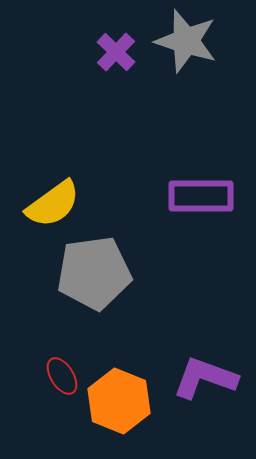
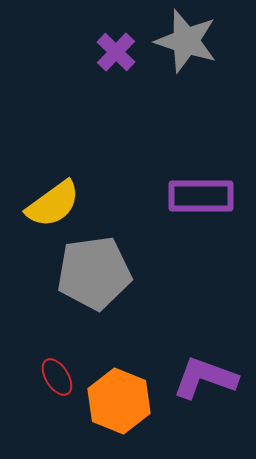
red ellipse: moved 5 px left, 1 px down
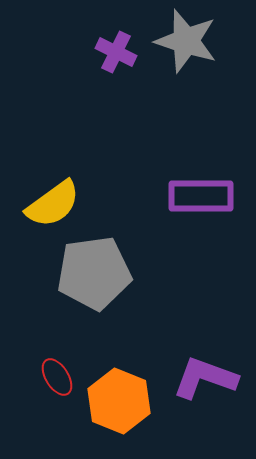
purple cross: rotated 18 degrees counterclockwise
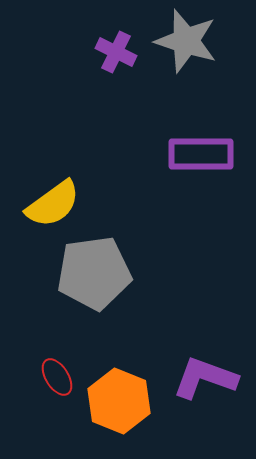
purple rectangle: moved 42 px up
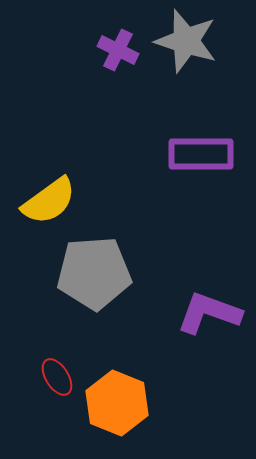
purple cross: moved 2 px right, 2 px up
yellow semicircle: moved 4 px left, 3 px up
gray pentagon: rotated 4 degrees clockwise
purple L-shape: moved 4 px right, 65 px up
orange hexagon: moved 2 px left, 2 px down
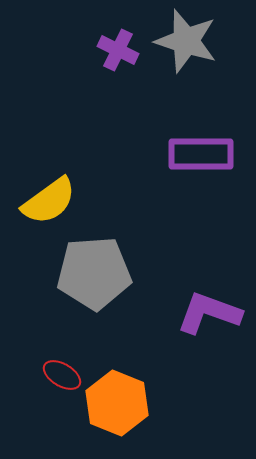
red ellipse: moved 5 px right, 2 px up; rotated 27 degrees counterclockwise
